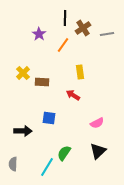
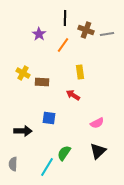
brown cross: moved 3 px right, 2 px down; rotated 35 degrees counterclockwise
yellow cross: rotated 16 degrees counterclockwise
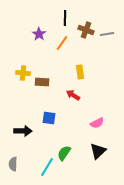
orange line: moved 1 px left, 2 px up
yellow cross: rotated 24 degrees counterclockwise
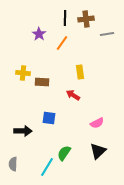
brown cross: moved 11 px up; rotated 28 degrees counterclockwise
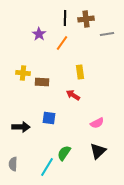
black arrow: moved 2 px left, 4 px up
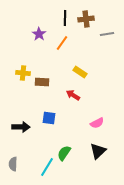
yellow rectangle: rotated 48 degrees counterclockwise
